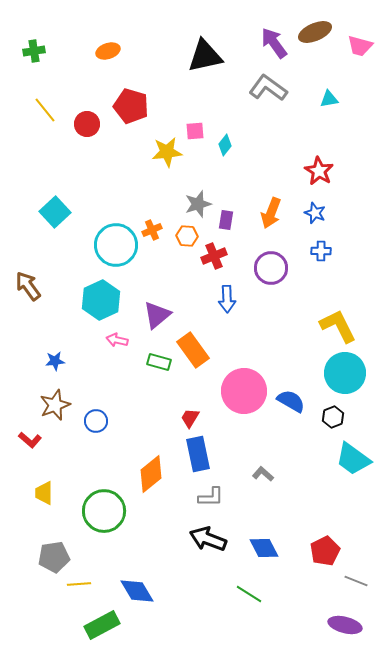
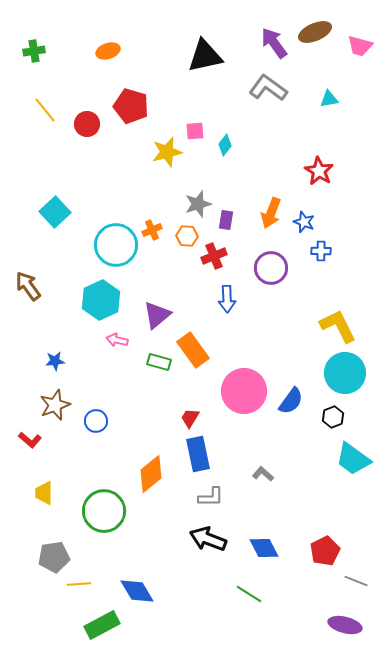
yellow star at (167, 152): rotated 8 degrees counterclockwise
blue star at (315, 213): moved 11 px left, 9 px down
blue semicircle at (291, 401): rotated 96 degrees clockwise
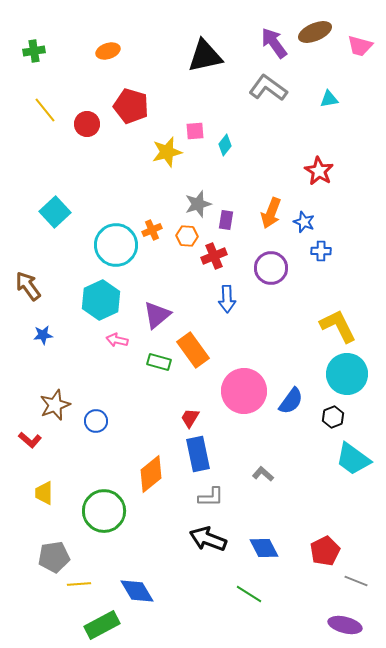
blue star at (55, 361): moved 12 px left, 26 px up
cyan circle at (345, 373): moved 2 px right, 1 px down
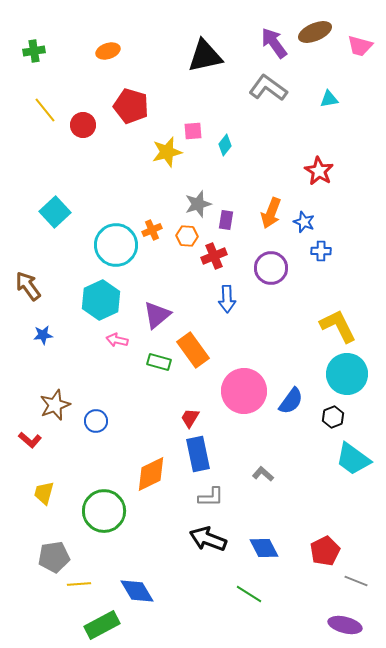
red circle at (87, 124): moved 4 px left, 1 px down
pink square at (195, 131): moved 2 px left
orange diamond at (151, 474): rotated 12 degrees clockwise
yellow trapezoid at (44, 493): rotated 15 degrees clockwise
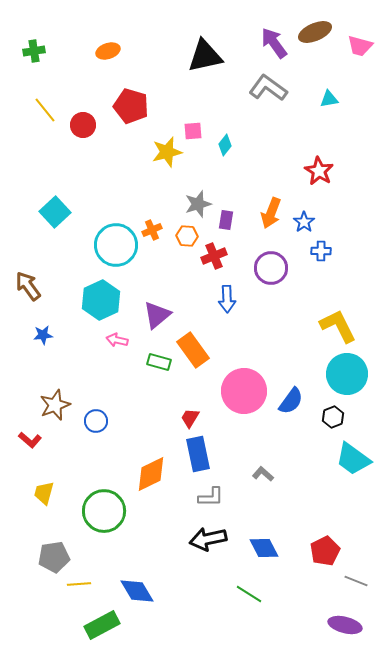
blue star at (304, 222): rotated 15 degrees clockwise
black arrow at (208, 539): rotated 33 degrees counterclockwise
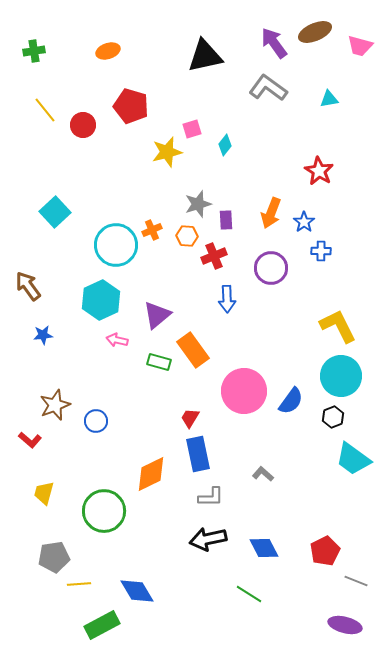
pink square at (193, 131): moved 1 px left, 2 px up; rotated 12 degrees counterclockwise
purple rectangle at (226, 220): rotated 12 degrees counterclockwise
cyan circle at (347, 374): moved 6 px left, 2 px down
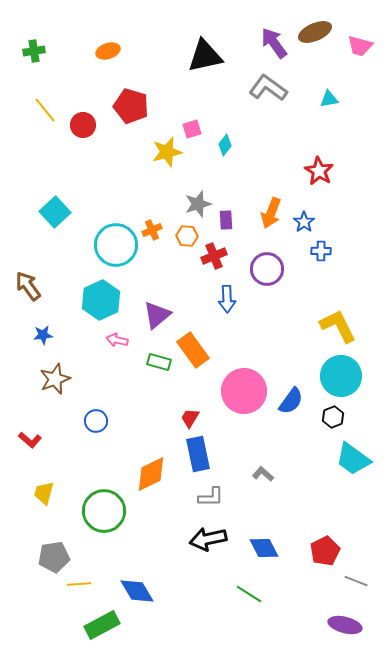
purple circle at (271, 268): moved 4 px left, 1 px down
brown star at (55, 405): moved 26 px up
